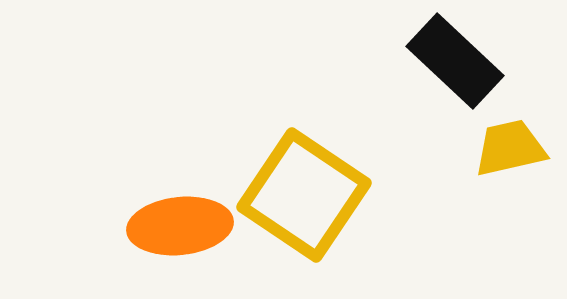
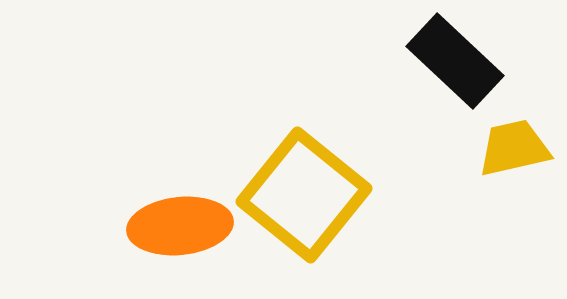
yellow trapezoid: moved 4 px right
yellow square: rotated 5 degrees clockwise
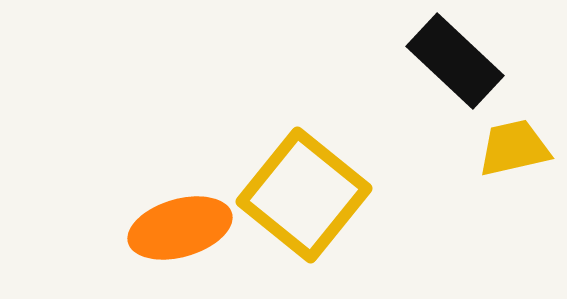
orange ellipse: moved 2 px down; rotated 10 degrees counterclockwise
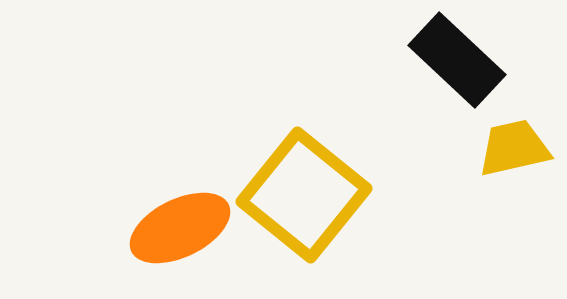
black rectangle: moved 2 px right, 1 px up
orange ellipse: rotated 10 degrees counterclockwise
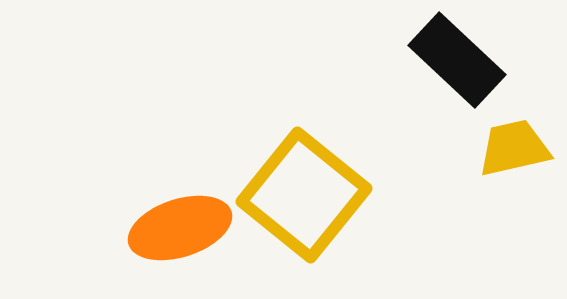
orange ellipse: rotated 8 degrees clockwise
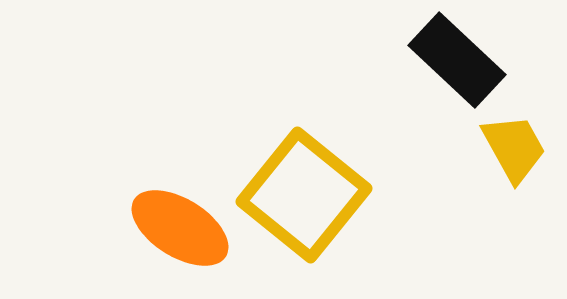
yellow trapezoid: rotated 74 degrees clockwise
orange ellipse: rotated 50 degrees clockwise
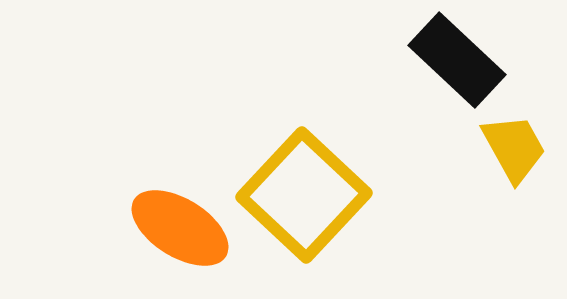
yellow square: rotated 4 degrees clockwise
